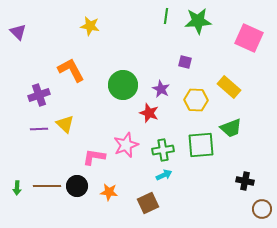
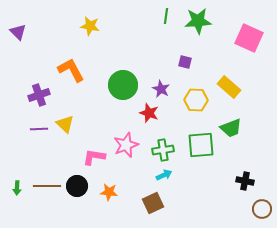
brown square: moved 5 px right
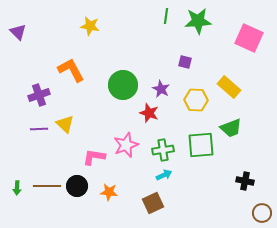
brown circle: moved 4 px down
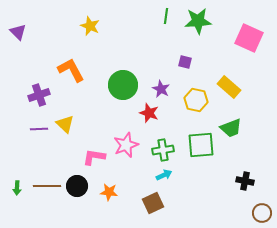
yellow star: rotated 12 degrees clockwise
yellow hexagon: rotated 10 degrees clockwise
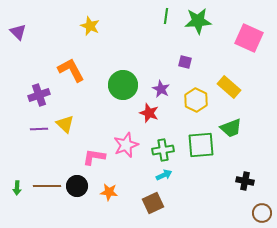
yellow hexagon: rotated 15 degrees clockwise
